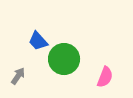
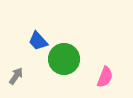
gray arrow: moved 2 px left
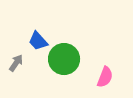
gray arrow: moved 13 px up
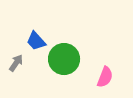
blue trapezoid: moved 2 px left
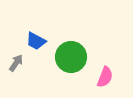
blue trapezoid: rotated 20 degrees counterclockwise
green circle: moved 7 px right, 2 px up
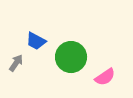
pink semicircle: rotated 35 degrees clockwise
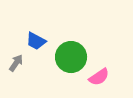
pink semicircle: moved 6 px left
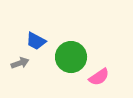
gray arrow: moved 4 px right; rotated 36 degrees clockwise
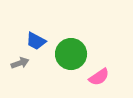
green circle: moved 3 px up
